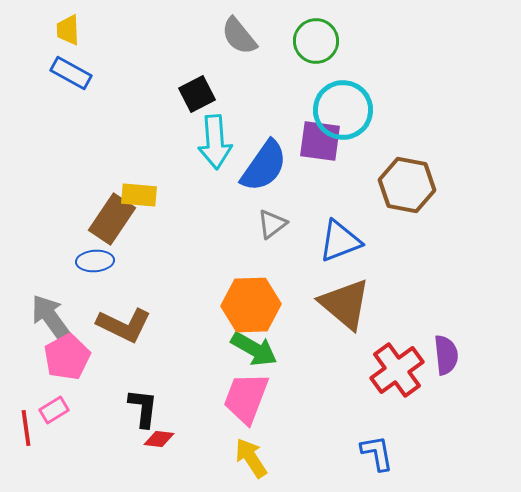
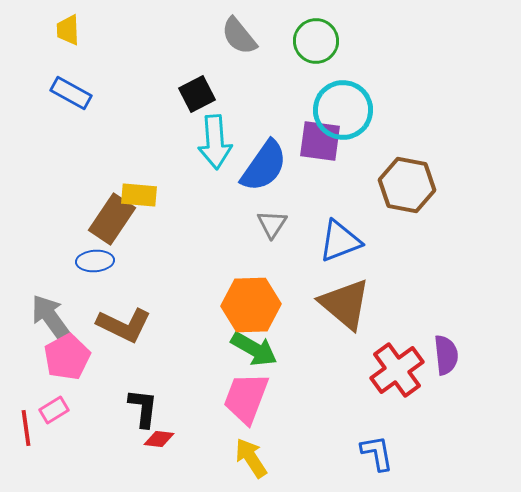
blue rectangle: moved 20 px down
gray triangle: rotated 20 degrees counterclockwise
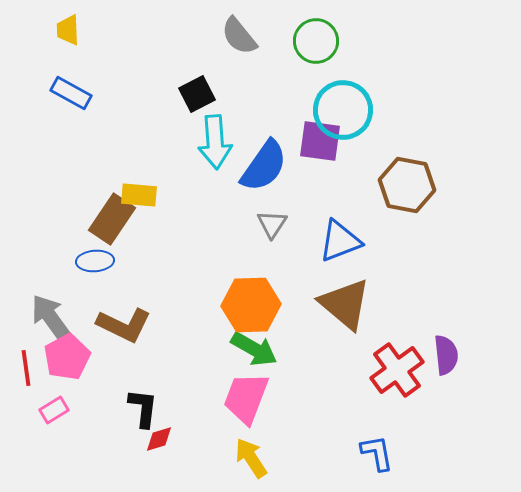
red line: moved 60 px up
red diamond: rotated 24 degrees counterclockwise
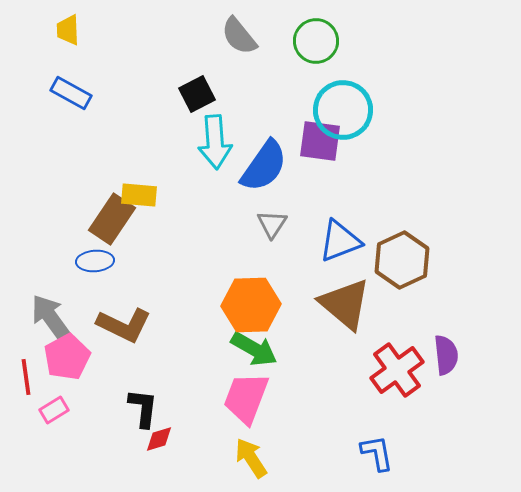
brown hexagon: moved 5 px left, 75 px down; rotated 24 degrees clockwise
red line: moved 9 px down
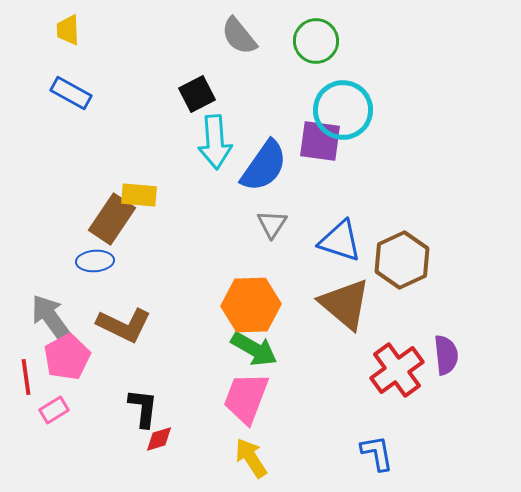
blue triangle: rotated 39 degrees clockwise
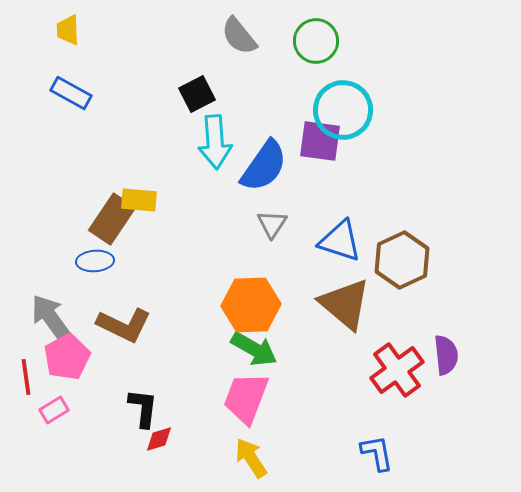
yellow rectangle: moved 5 px down
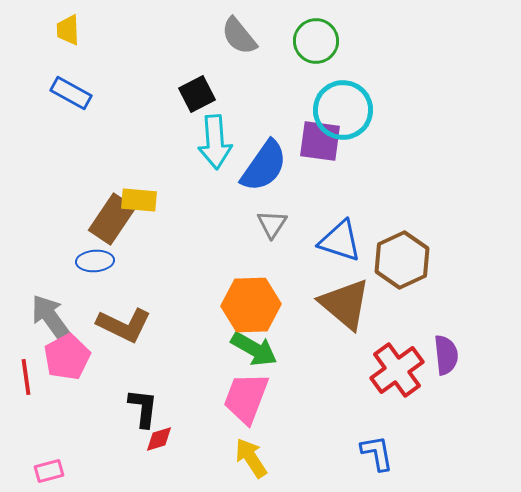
pink rectangle: moved 5 px left, 61 px down; rotated 16 degrees clockwise
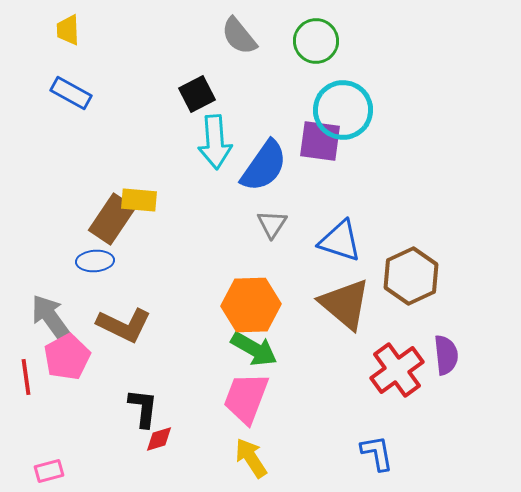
brown hexagon: moved 9 px right, 16 px down
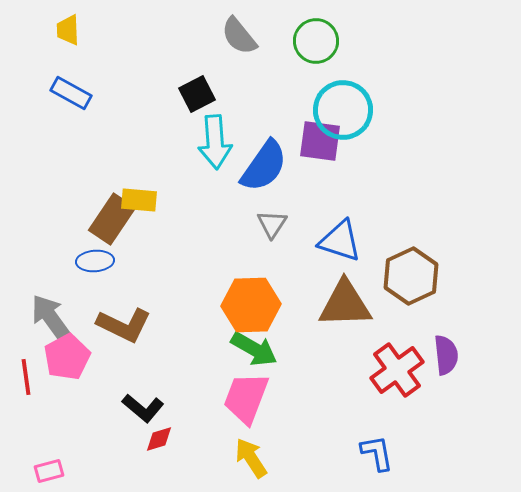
brown triangle: rotated 42 degrees counterclockwise
black L-shape: rotated 123 degrees clockwise
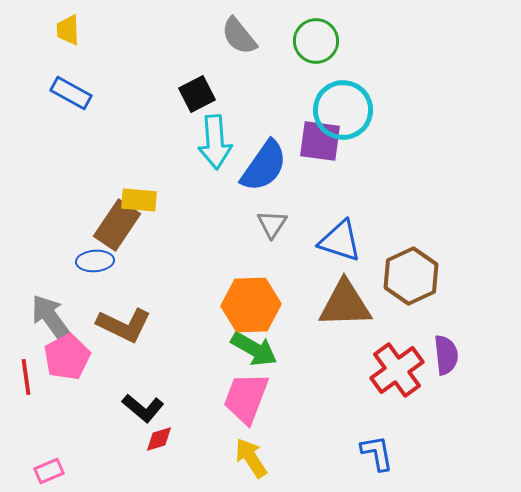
brown rectangle: moved 5 px right, 6 px down
pink rectangle: rotated 8 degrees counterclockwise
